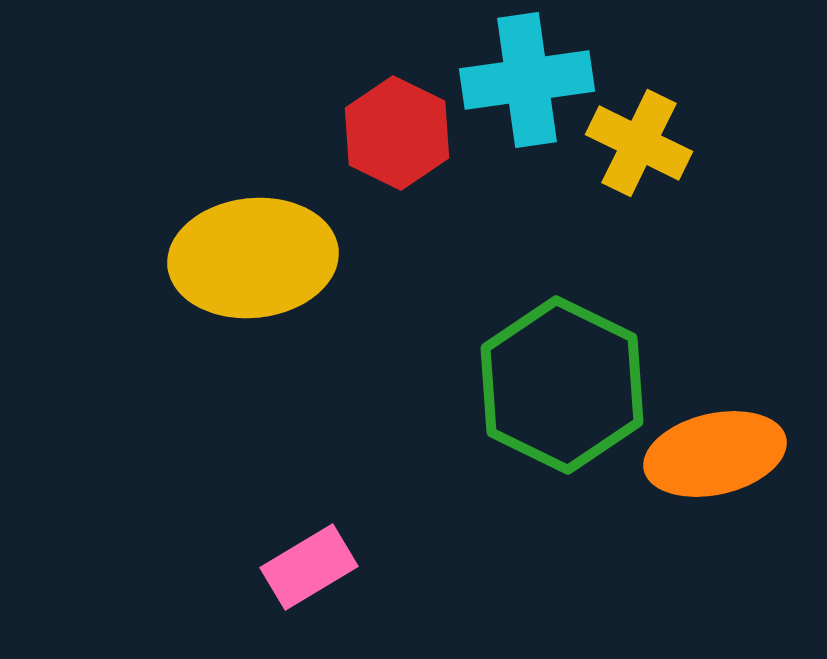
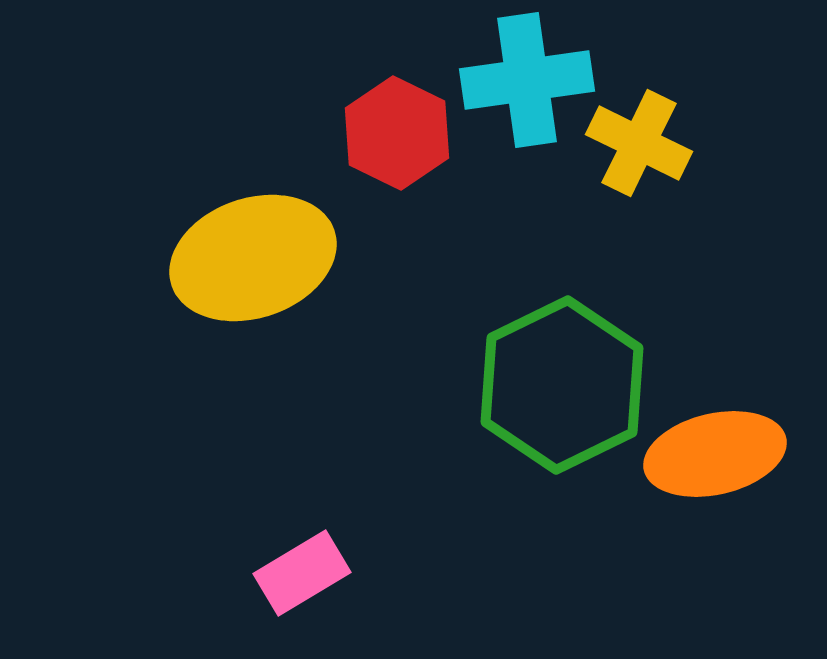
yellow ellipse: rotated 13 degrees counterclockwise
green hexagon: rotated 8 degrees clockwise
pink rectangle: moved 7 px left, 6 px down
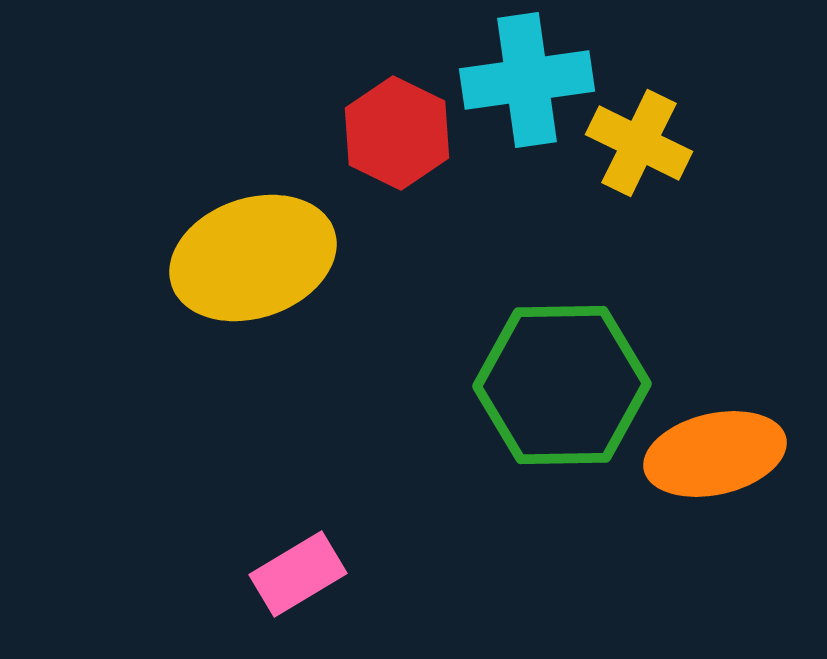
green hexagon: rotated 25 degrees clockwise
pink rectangle: moved 4 px left, 1 px down
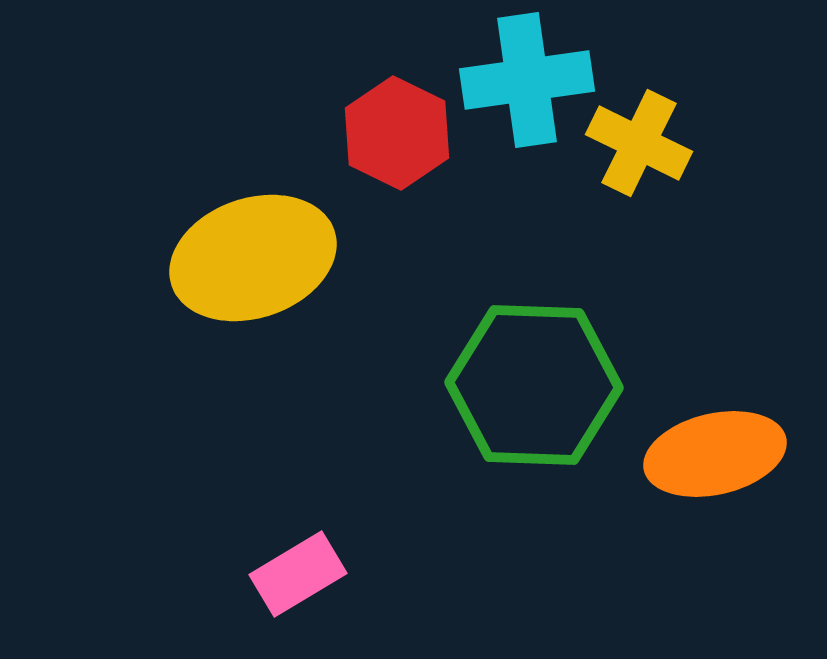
green hexagon: moved 28 px left; rotated 3 degrees clockwise
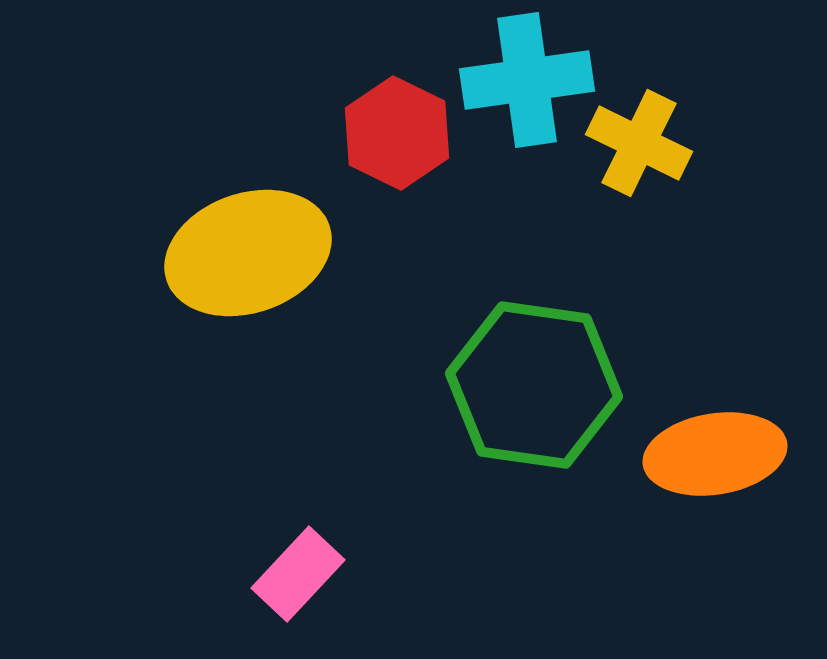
yellow ellipse: moved 5 px left, 5 px up
green hexagon: rotated 6 degrees clockwise
orange ellipse: rotated 4 degrees clockwise
pink rectangle: rotated 16 degrees counterclockwise
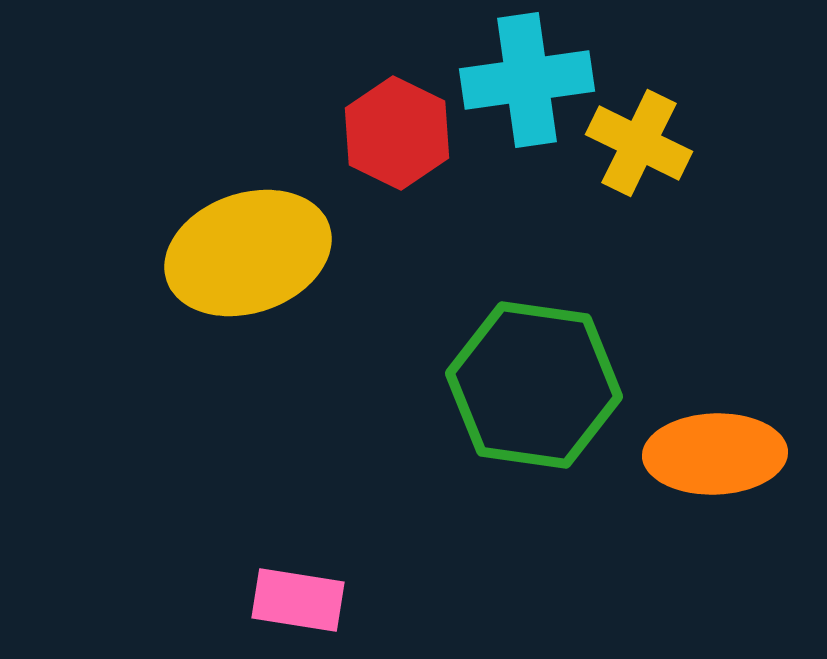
orange ellipse: rotated 7 degrees clockwise
pink rectangle: moved 26 px down; rotated 56 degrees clockwise
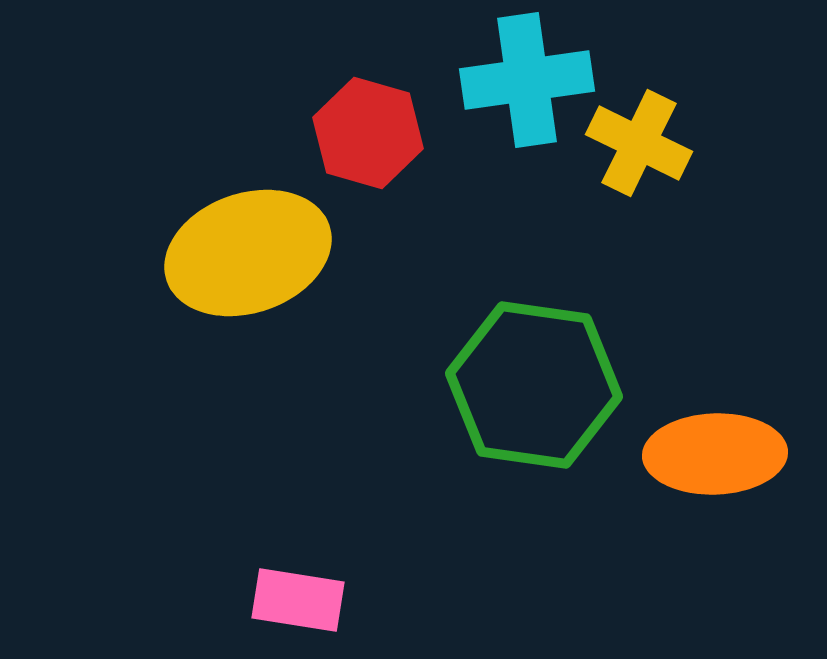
red hexagon: moved 29 px left; rotated 10 degrees counterclockwise
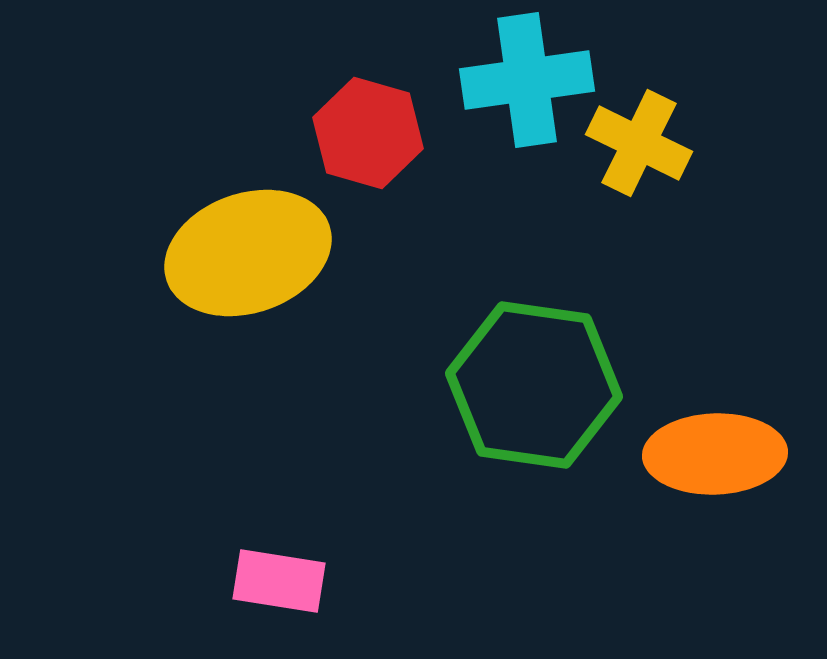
pink rectangle: moved 19 px left, 19 px up
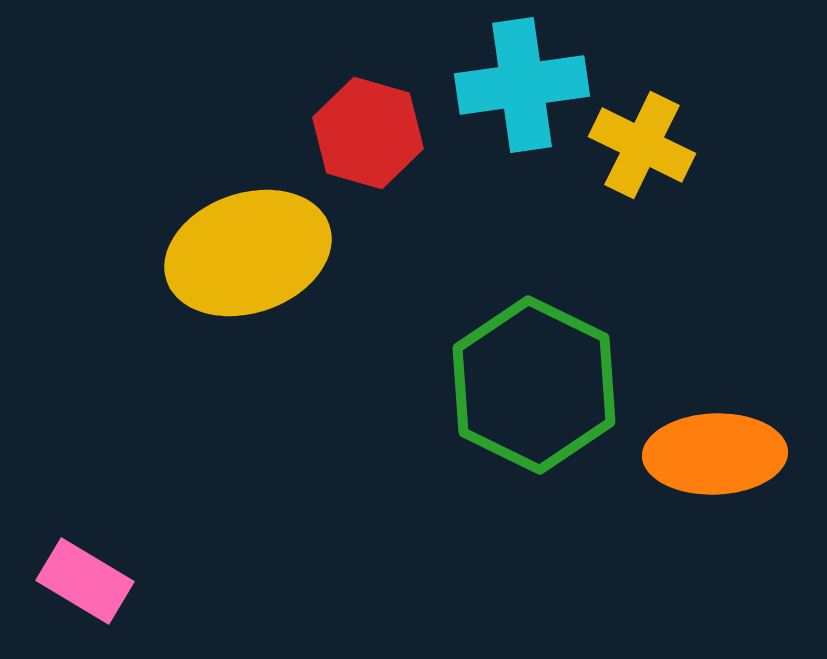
cyan cross: moved 5 px left, 5 px down
yellow cross: moved 3 px right, 2 px down
green hexagon: rotated 18 degrees clockwise
pink rectangle: moved 194 px left; rotated 22 degrees clockwise
